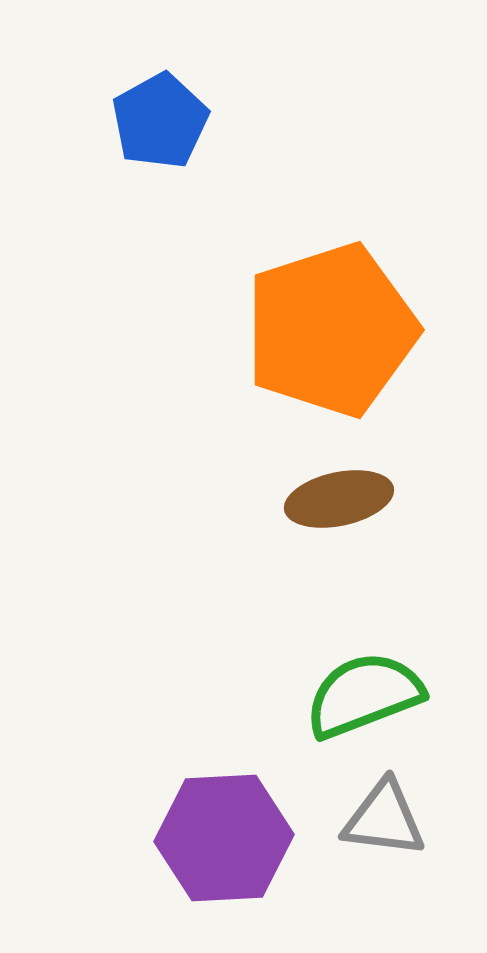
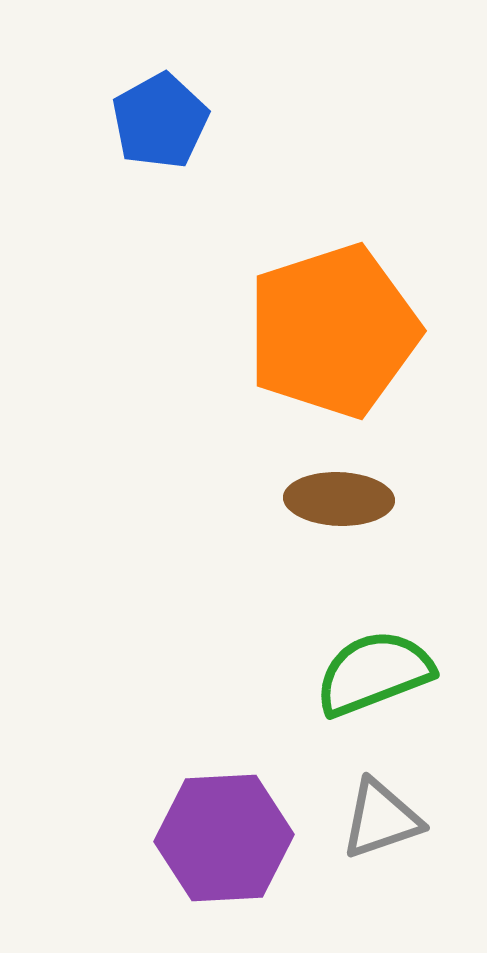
orange pentagon: moved 2 px right, 1 px down
brown ellipse: rotated 14 degrees clockwise
green semicircle: moved 10 px right, 22 px up
gray triangle: moved 3 px left; rotated 26 degrees counterclockwise
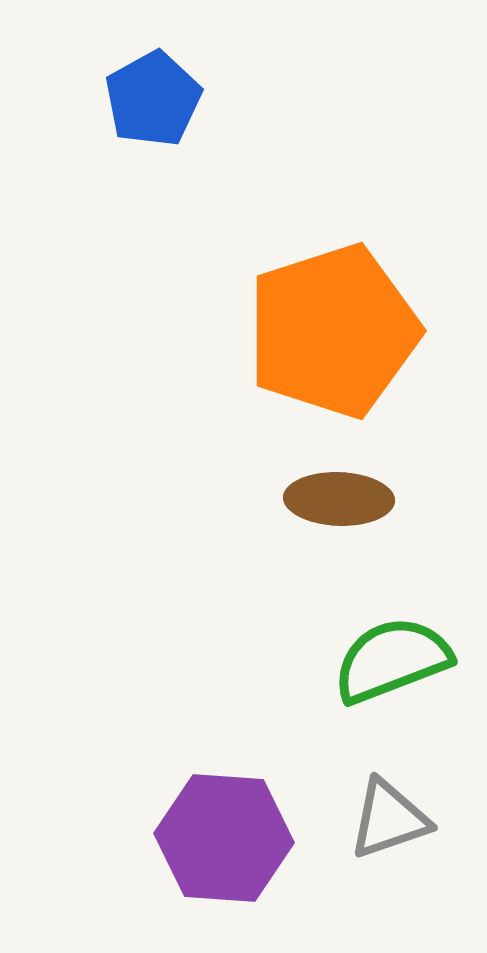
blue pentagon: moved 7 px left, 22 px up
green semicircle: moved 18 px right, 13 px up
gray triangle: moved 8 px right
purple hexagon: rotated 7 degrees clockwise
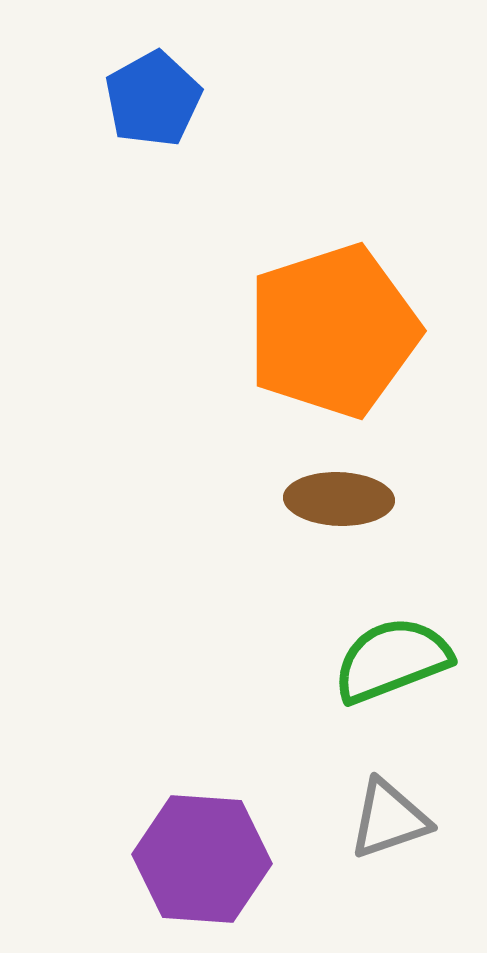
purple hexagon: moved 22 px left, 21 px down
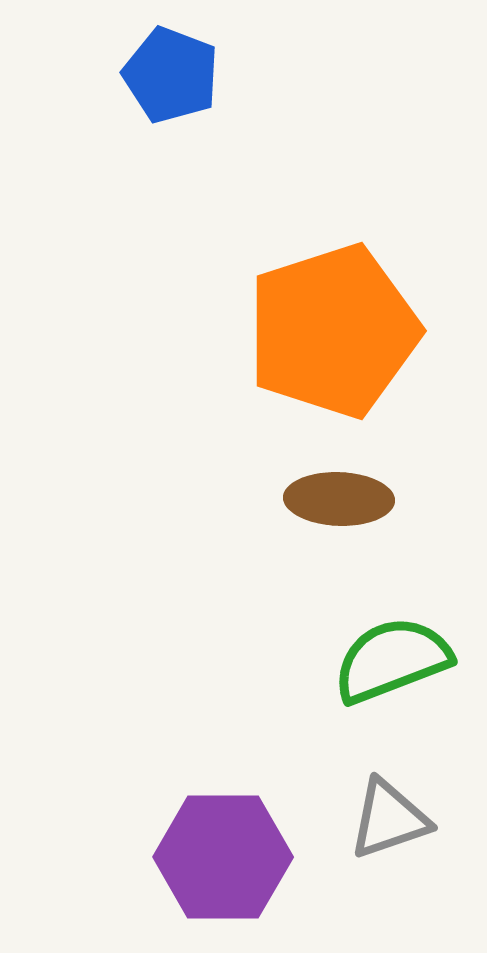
blue pentagon: moved 18 px right, 24 px up; rotated 22 degrees counterclockwise
purple hexagon: moved 21 px right, 2 px up; rotated 4 degrees counterclockwise
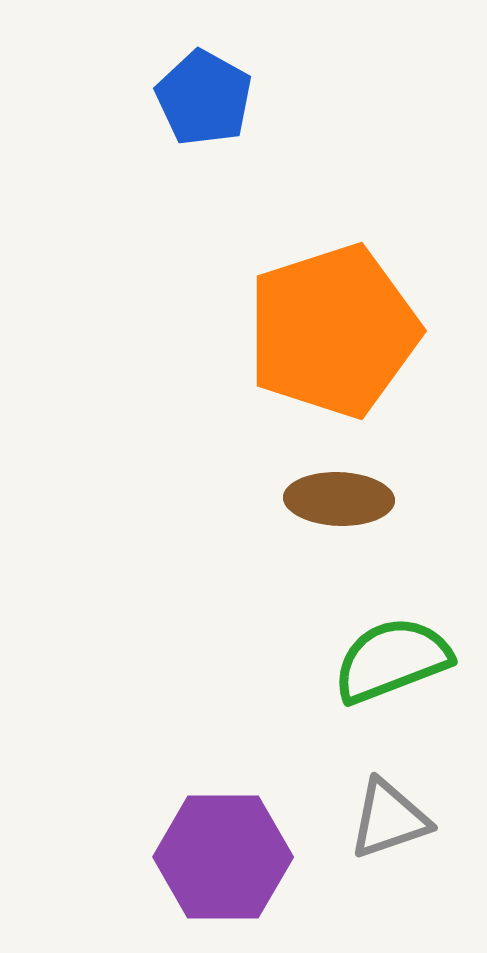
blue pentagon: moved 33 px right, 23 px down; rotated 8 degrees clockwise
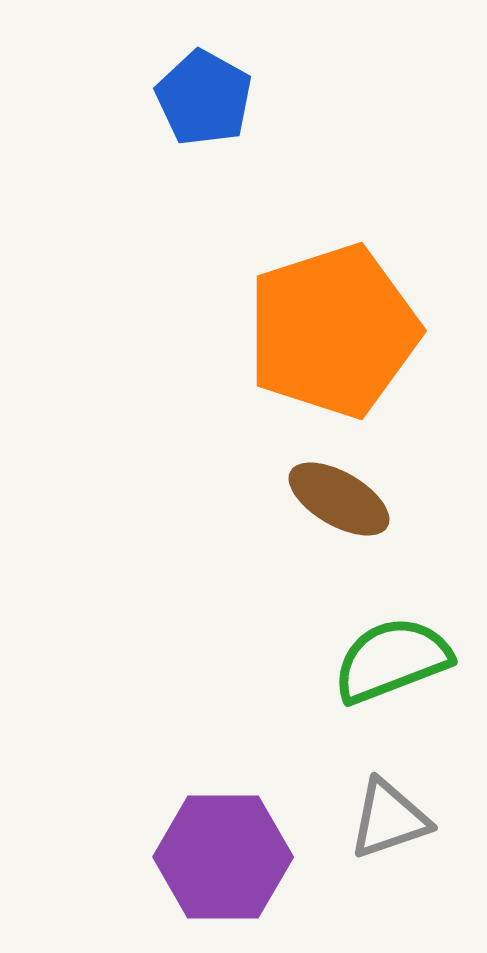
brown ellipse: rotated 28 degrees clockwise
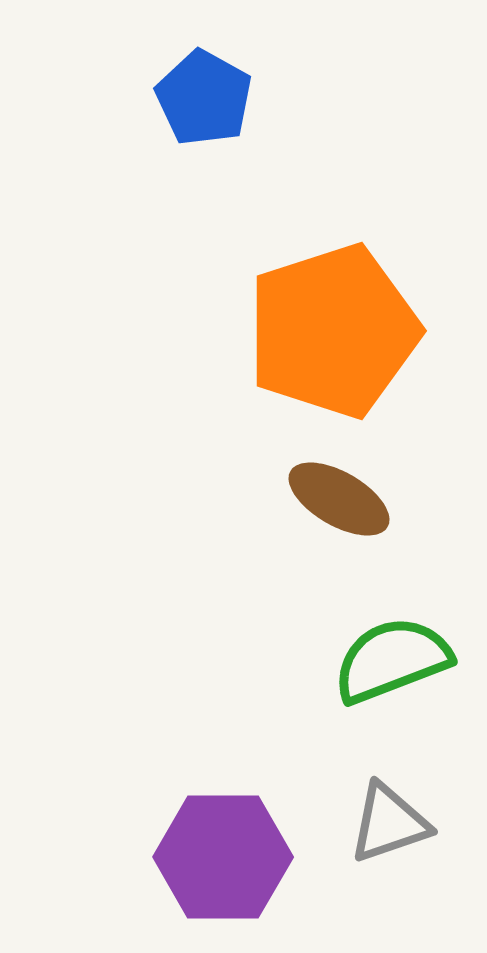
gray triangle: moved 4 px down
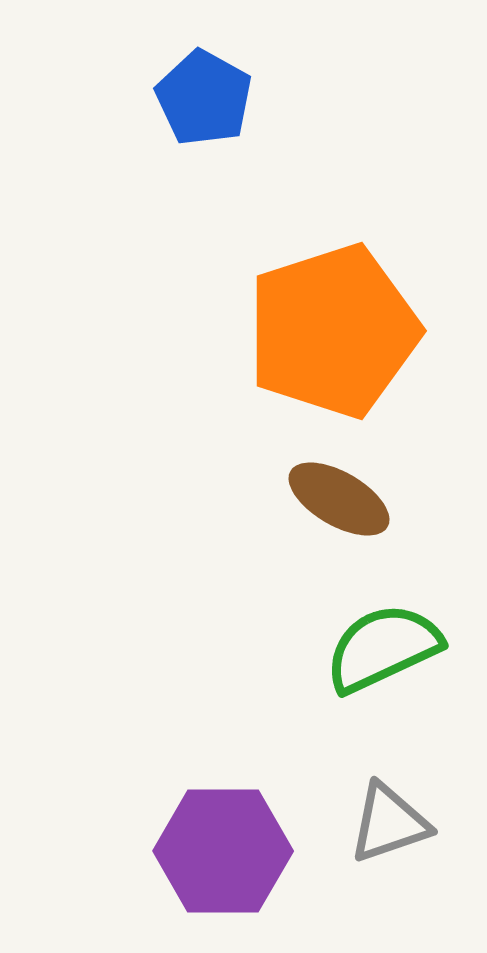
green semicircle: moved 9 px left, 12 px up; rotated 4 degrees counterclockwise
purple hexagon: moved 6 px up
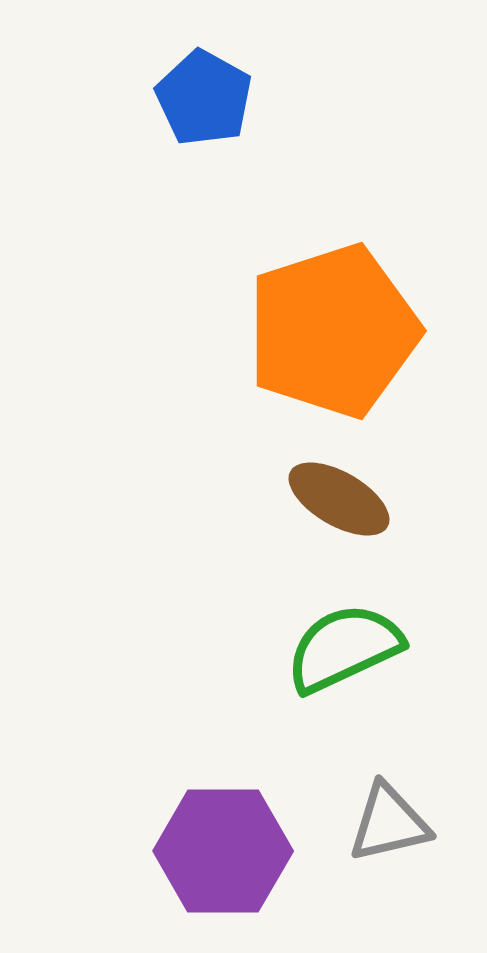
green semicircle: moved 39 px left
gray triangle: rotated 6 degrees clockwise
